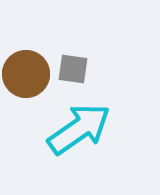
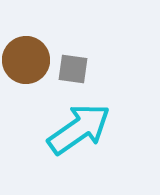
brown circle: moved 14 px up
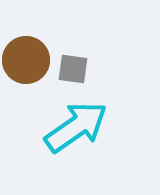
cyan arrow: moved 3 px left, 2 px up
